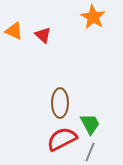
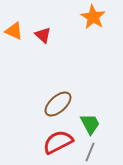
brown ellipse: moved 2 px left, 1 px down; rotated 48 degrees clockwise
red semicircle: moved 4 px left, 3 px down
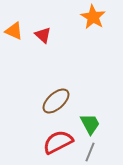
brown ellipse: moved 2 px left, 3 px up
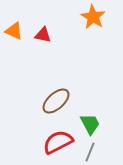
red triangle: rotated 30 degrees counterclockwise
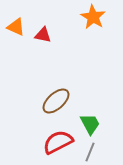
orange triangle: moved 2 px right, 4 px up
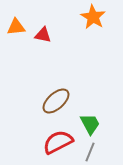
orange triangle: rotated 30 degrees counterclockwise
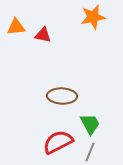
orange star: rotated 30 degrees clockwise
brown ellipse: moved 6 px right, 5 px up; rotated 44 degrees clockwise
